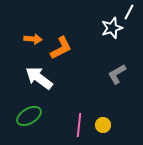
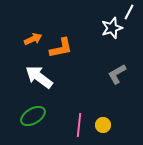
orange arrow: rotated 30 degrees counterclockwise
orange L-shape: rotated 15 degrees clockwise
white arrow: moved 1 px up
green ellipse: moved 4 px right
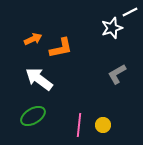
white line: moved 1 px right; rotated 35 degrees clockwise
white arrow: moved 2 px down
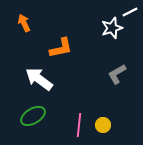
orange arrow: moved 9 px left, 16 px up; rotated 90 degrees counterclockwise
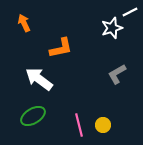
pink line: rotated 20 degrees counterclockwise
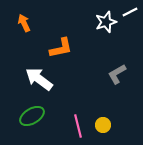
white star: moved 6 px left, 6 px up
green ellipse: moved 1 px left
pink line: moved 1 px left, 1 px down
